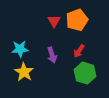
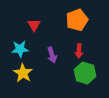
red triangle: moved 20 px left, 4 px down
red arrow: rotated 32 degrees counterclockwise
yellow star: moved 1 px left, 1 px down
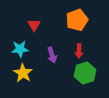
green hexagon: rotated 25 degrees clockwise
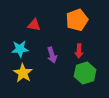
red triangle: rotated 48 degrees counterclockwise
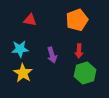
red triangle: moved 4 px left, 5 px up
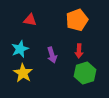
cyan star: rotated 18 degrees counterclockwise
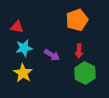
red triangle: moved 13 px left, 7 px down
cyan star: moved 4 px right, 1 px up; rotated 12 degrees clockwise
purple arrow: rotated 42 degrees counterclockwise
green hexagon: rotated 15 degrees counterclockwise
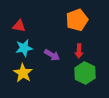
red triangle: moved 2 px right, 1 px up
